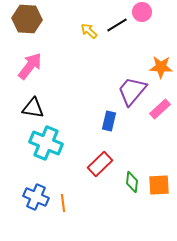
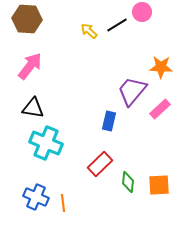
green diamond: moved 4 px left
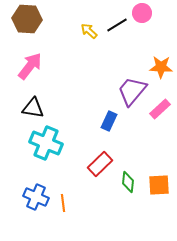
pink circle: moved 1 px down
blue rectangle: rotated 12 degrees clockwise
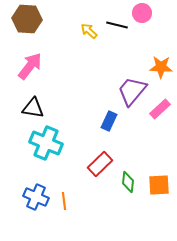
black line: rotated 45 degrees clockwise
orange line: moved 1 px right, 2 px up
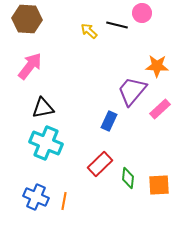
orange star: moved 4 px left, 1 px up
black triangle: moved 10 px right; rotated 20 degrees counterclockwise
green diamond: moved 4 px up
orange line: rotated 18 degrees clockwise
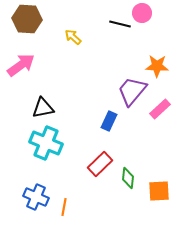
black line: moved 3 px right, 1 px up
yellow arrow: moved 16 px left, 6 px down
pink arrow: moved 9 px left, 1 px up; rotated 16 degrees clockwise
orange square: moved 6 px down
orange line: moved 6 px down
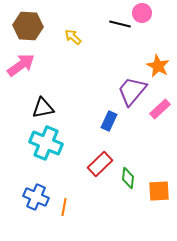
brown hexagon: moved 1 px right, 7 px down
orange star: moved 1 px right; rotated 25 degrees clockwise
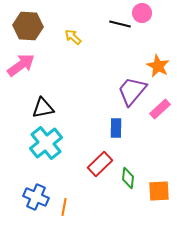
blue rectangle: moved 7 px right, 7 px down; rotated 24 degrees counterclockwise
cyan cross: rotated 28 degrees clockwise
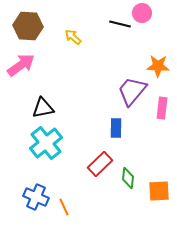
orange star: rotated 25 degrees counterclockwise
pink rectangle: moved 2 px right, 1 px up; rotated 40 degrees counterclockwise
orange line: rotated 36 degrees counterclockwise
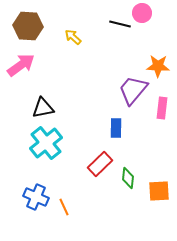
purple trapezoid: moved 1 px right, 1 px up
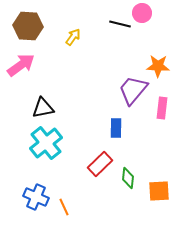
yellow arrow: rotated 84 degrees clockwise
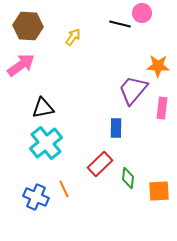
orange line: moved 18 px up
